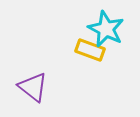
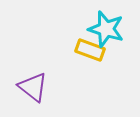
cyan star: rotated 9 degrees counterclockwise
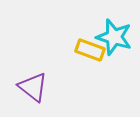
cyan star: moved 8 px right, 8 px down
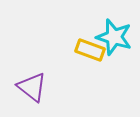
purple triangle: moved 1 px left
